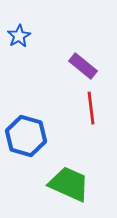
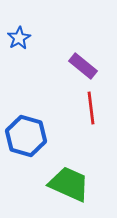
blue star: moved 2 px down
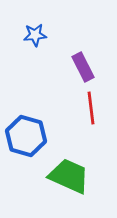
blue star: moved 16 px right, 3 px up; rotated 25 degrees clockwise
purple rectangle: moved 1 px down; rotated 24 degrees clockwise
green trapezoid: moved 8 px up
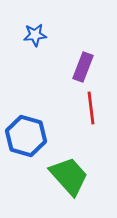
purple rectangle: rotated 48 degrees clockwise
green trapezoid: rotated 24 degrees clockwise
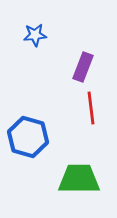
blue hexagon: moved 2 px right, 1 px down
green trapezoid: moved 10 px right, 3 px down; rotated 48 degrees counterclockwise
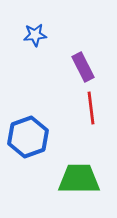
purple rectangle: rotated 48 degrees counterclockwise
blue hexagon: rotated 24 degrees clockwise
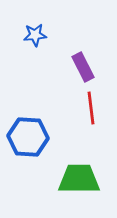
blue hexagon: rotated 24 degrees clockwise
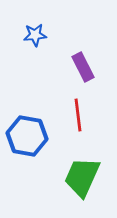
red line: moved 13 px left, 7 px down
blue hexagon: moved 1 px left, 1 px up; rotated 6 degrees clockwise
green trapezoid: moved 3 px right, 2 px up; rotated 66 degrees counterclockwise
